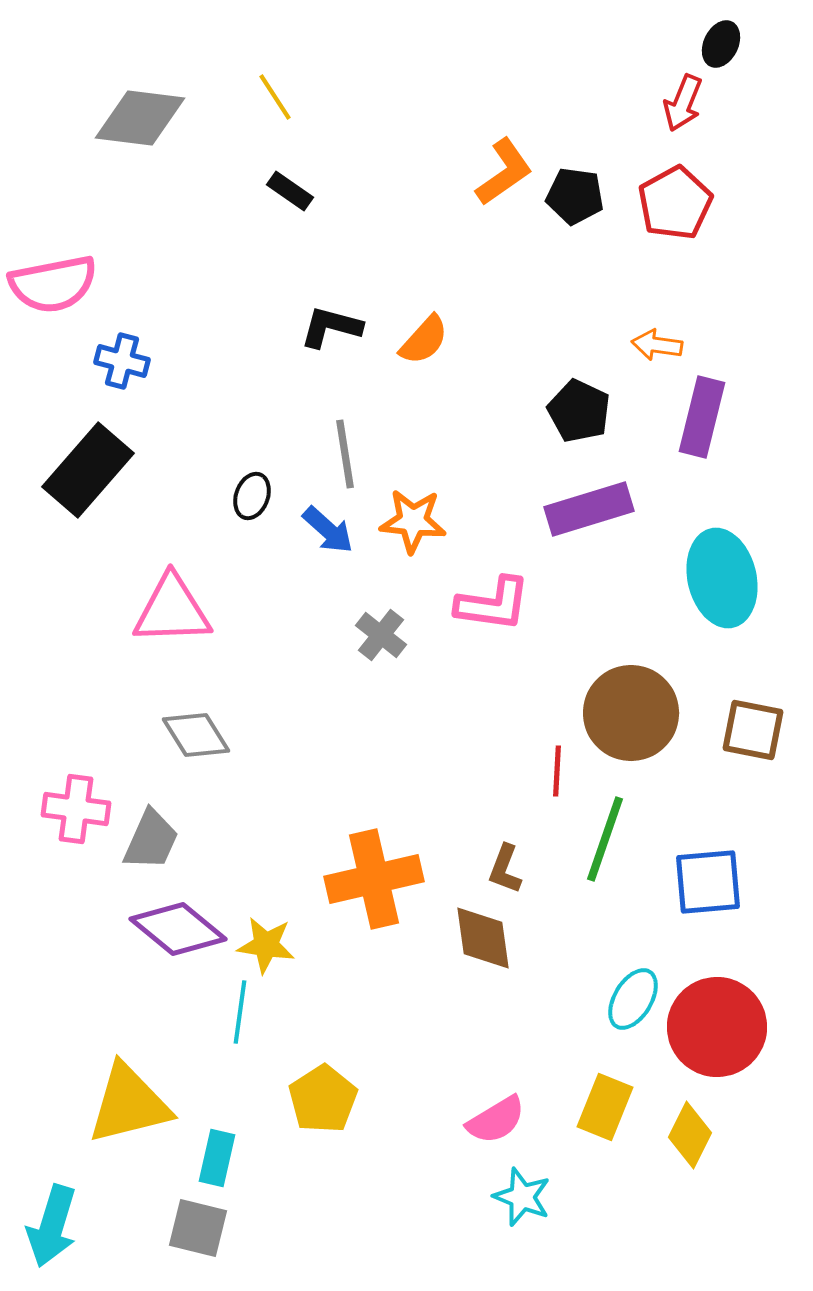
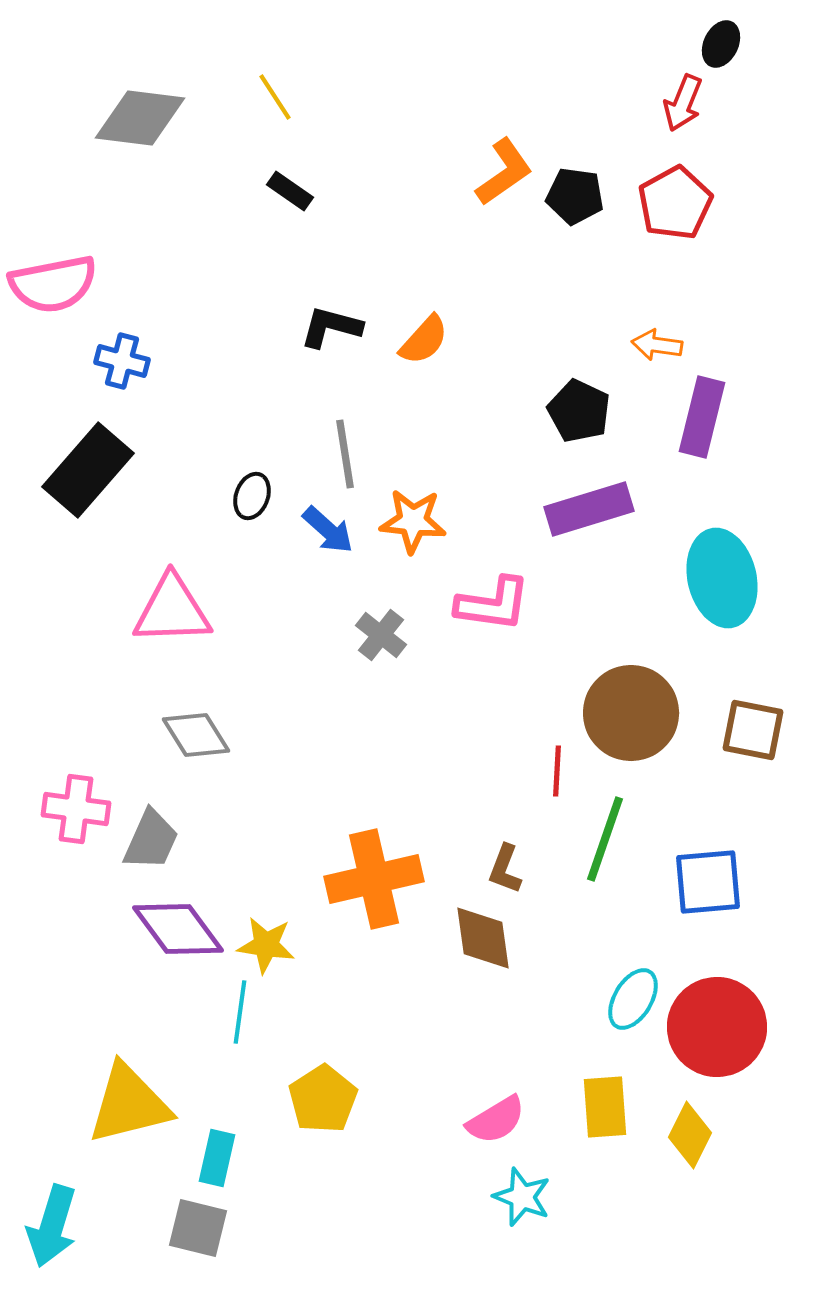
purple diamond at (178, 929): rotated 14 degrees clockwise
yellow rectangle at (605, 1107): rotated 26 degrees counterclockwise
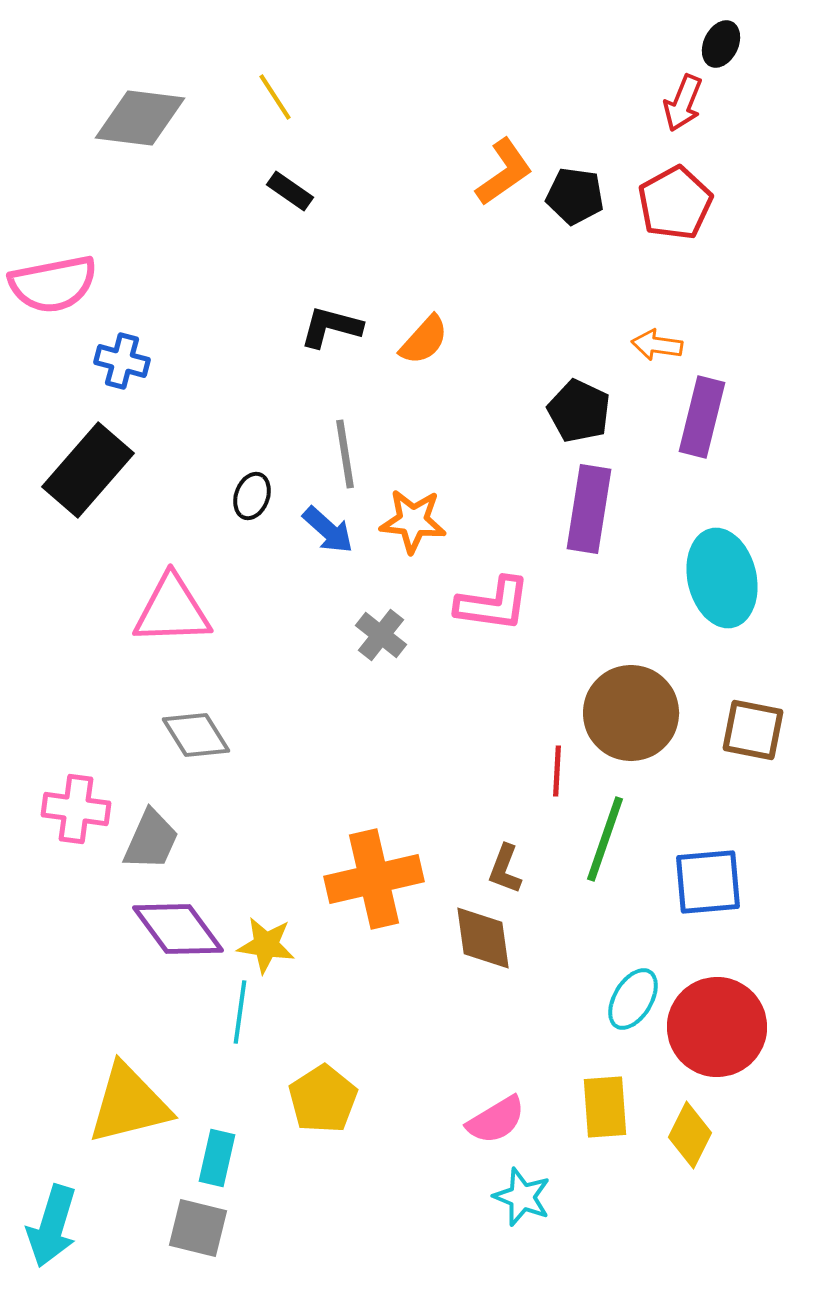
purple rectangle at (589, 509): rotated 64 degrees counterclockwise
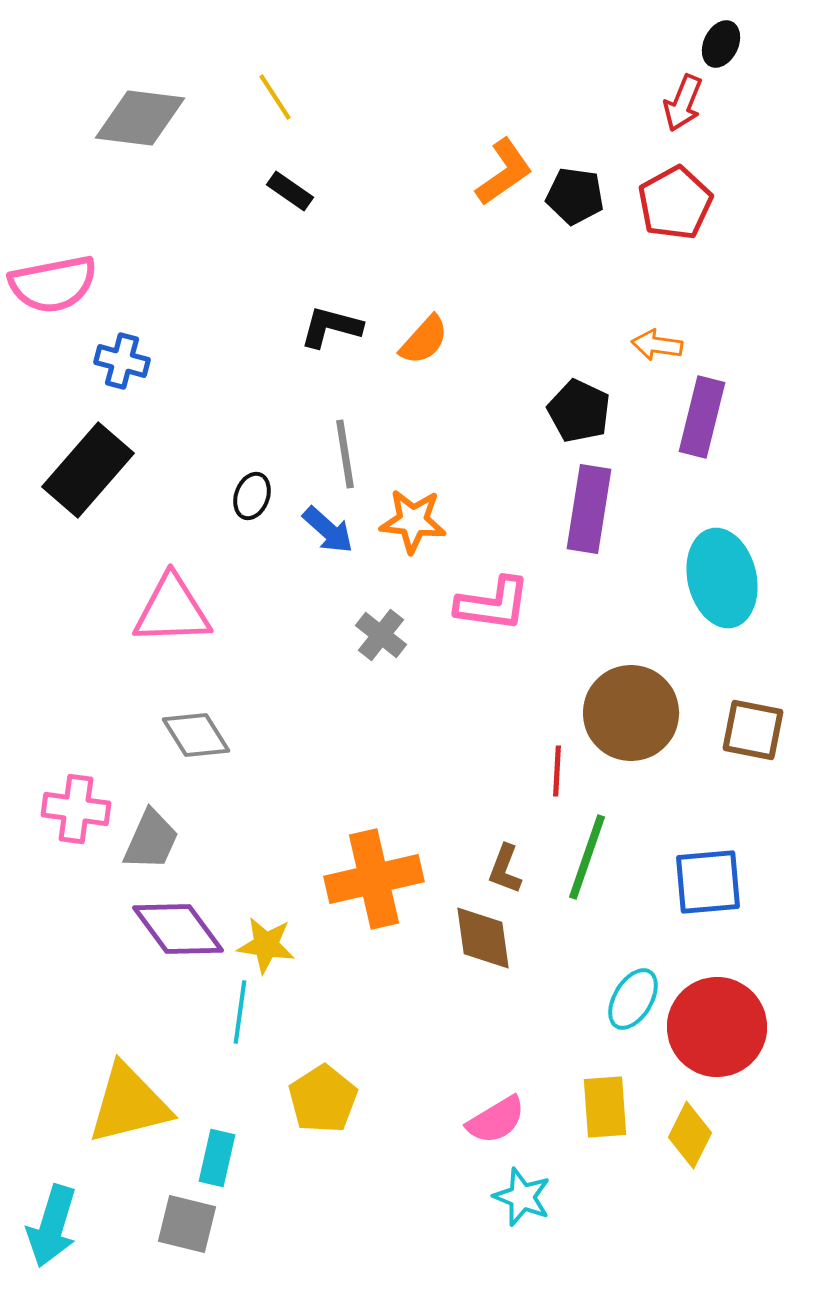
green line at (605, 839): moved 18 px left, 18 px down
gray square at (198, 1228): moved 11 px left, 4 px up
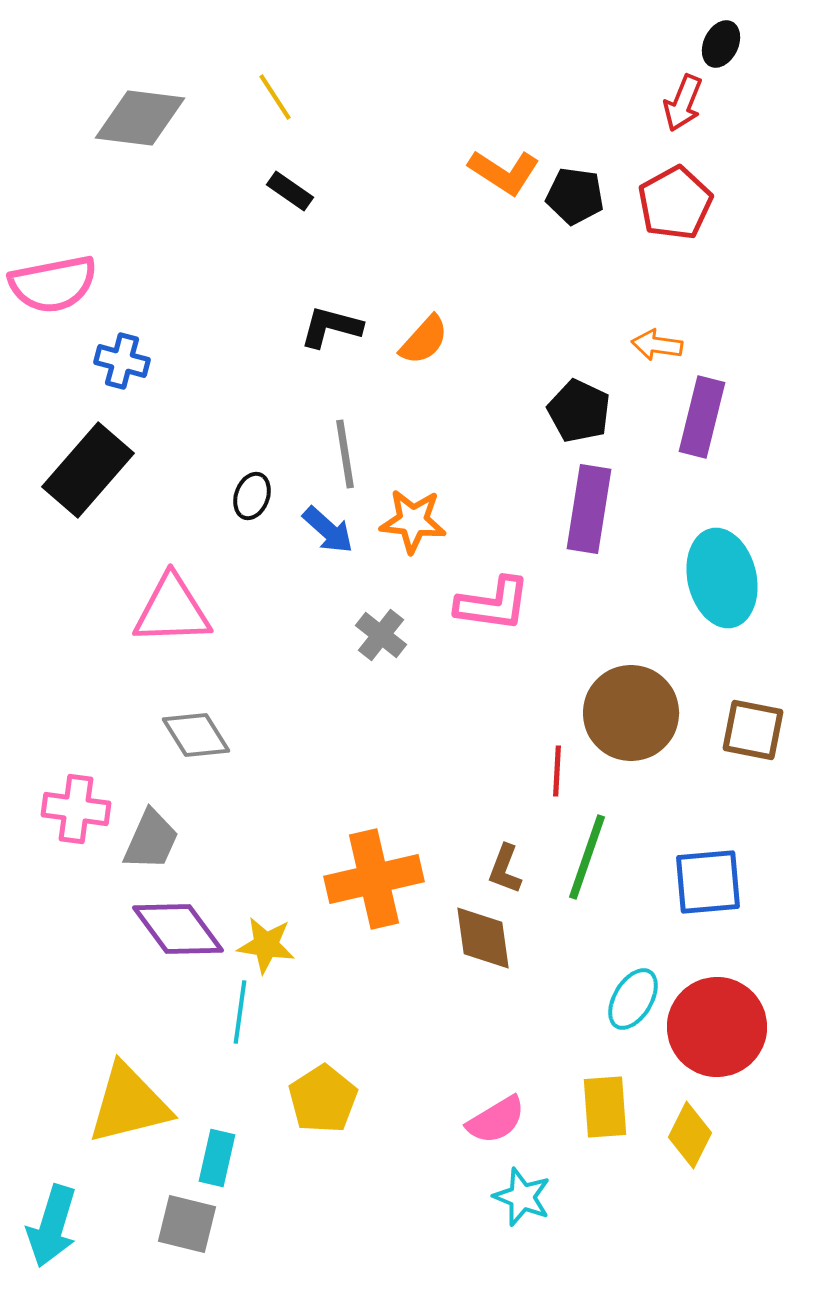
orange L-shape at (504, 172): rotated 68 degrees clockwise
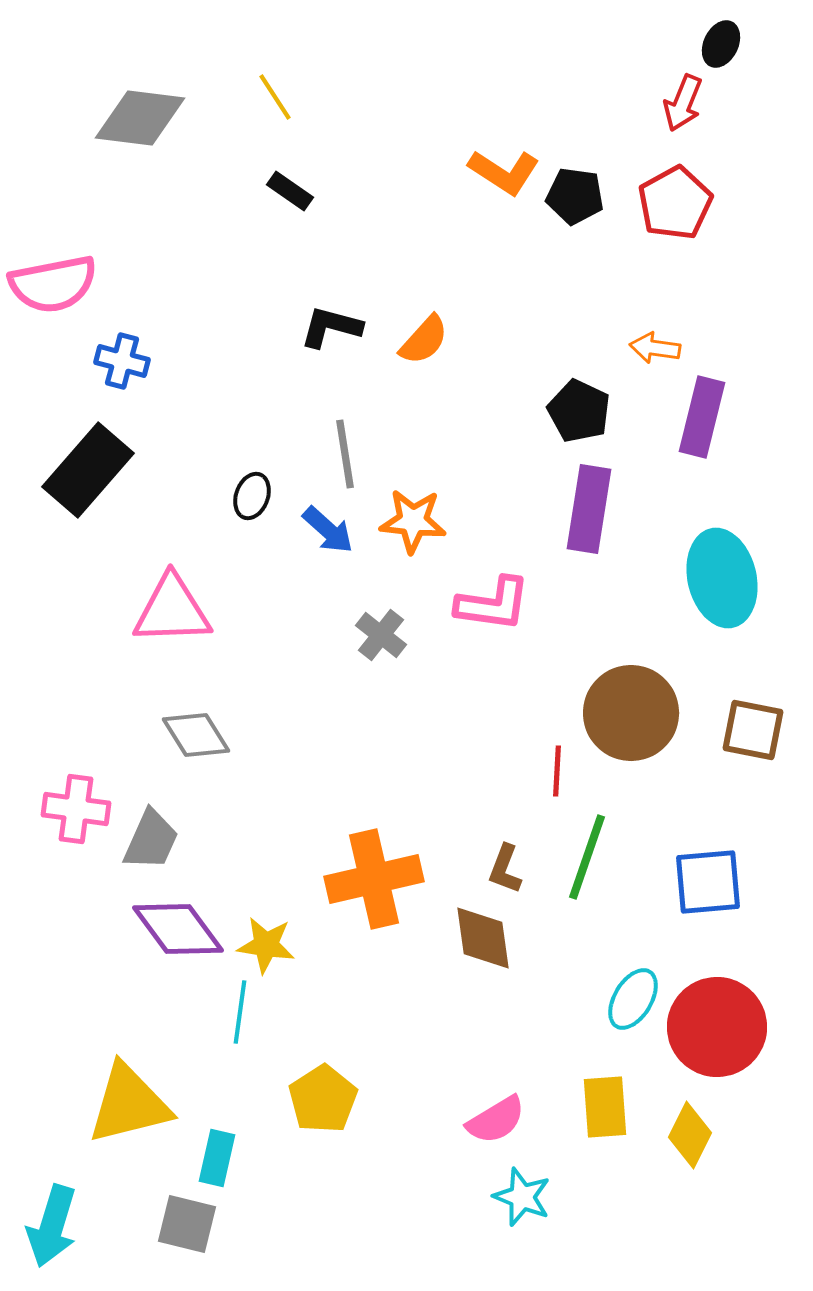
orange arrow at (657, 345): moved 2 px left, 3 px down
